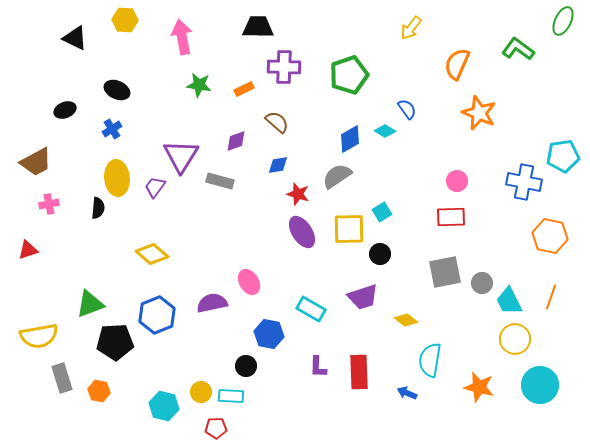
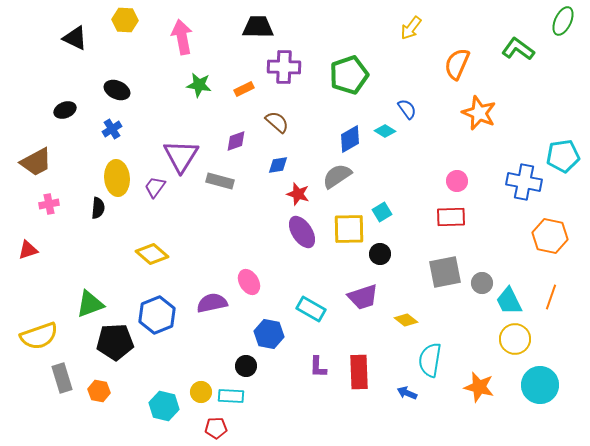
yellow semicircle at (39, 336): rotated 9 degrees counterclockwise
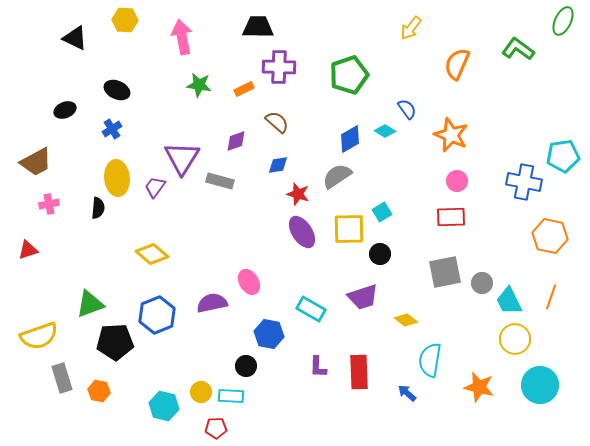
purple cross at (284, 67): moved 5 px left
orange star at (479, 113): moved 28 px left, 22 px down
purple triangle at (181, 156): moved 1 px right, 2 px down
blue arrow at (407, 393): rotated 18 degrees clockwise
